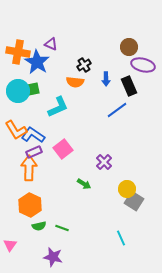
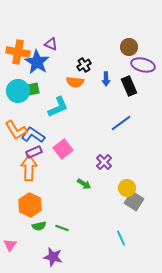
blue line: moved 4 px right, 13 px down
yellow circle: moved 1 px up
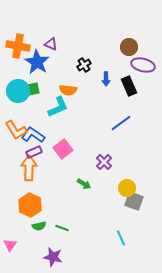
orange cross: moved 6 px up
orange semicircle: moved 7 px left, 8 px down
gray square: rotated 12 degrees counterclockwise
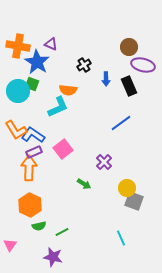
green square: moved 1 px left, 5 px up; rotated 32 degrees clockwise
green line: moved 4 px down; rotated 48 degrees counterclockwise
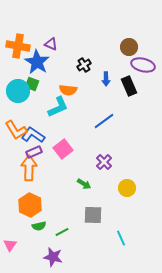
blue line: moved 17 px left, 2 px up
gray square: moved 41 px left, 14 px down; rotated 18 degrees counterclockwise
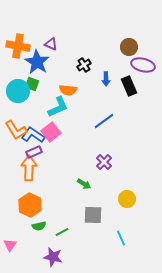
pink square: moved 12 px left, 17 px up
yellow circle: moved 11 px down
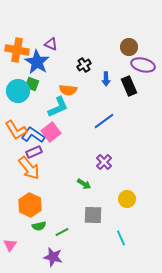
orange cross: moved 1 px left, 4 px down
orange arrow: rotated 140 degrees clockwise
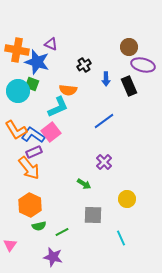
blue star: rotated 15 degrees counterclockwise
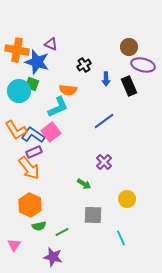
cyan circle: moved 1 px right
pink triangle: moved 4 px right
